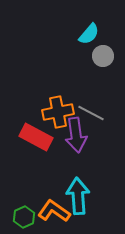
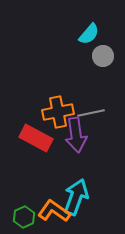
gray line: rotated 40 degrees counterclockwise
red rectangle: moved 1 px down
cyan arrow: moved 2 px left, 1 px down; rotated 24 degrees clockwise
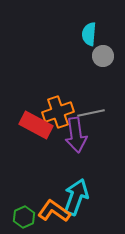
cyan semicircle: rotated 145 degrees clockwise
orange cross: rotated 8 degrees counterclockwise
red rectangle: moved 13 px up
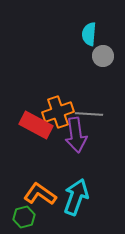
gray line: moved 2 px left, 1 px down; rotated 16 degrees clockwise
orange L-shape: moved 14 px left, 17 px up
green hexagon: rotated 10 degrees clockwise
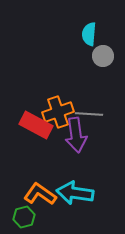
cyan arrow: moved 1 px left, 4 px up; rotated 102 degrees counterclockwise
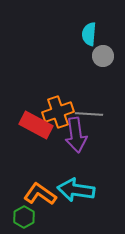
cyan arrow: moved 1 px right, 3 px up
green hexagon: rotated 15 degrees counterclockwise
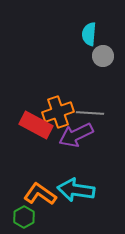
gray line: moved 1 px right, 1 px up
purple arrow: rotated 72 degrees clockwise
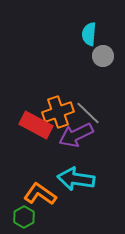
gray line: moved 2 px left; rotated 40 degrees clockwise
cyan arrow: moved 11 px up
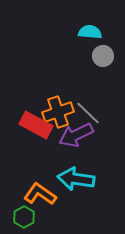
cyan semicircle: moved 1 px right, 2 px up; rotated 90 degrees clockwise
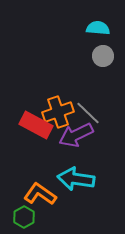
cyan semicircle: moved 8 px right, 4 px up
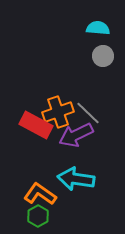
green hexagon: moved 14 px right, 1 px up
